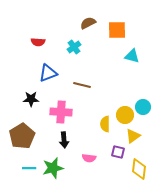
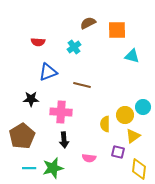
blue triangle: moved 1 px up
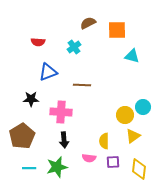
brown line: rotated 12 degrees counterclockwise
yellow semicircle: moved 1 px left, 17 px down
purple square: moved 5 px left, 10 px down; rotated 16 degrees counterclockwise
green star: moved 4 px right, 1 px up
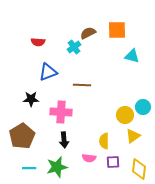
brown semicircle: moved 10 px down
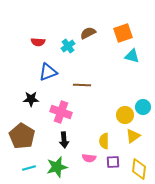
orange square: moved 6 px right, 3 px down; rotated 18 degrees counterclockwise
cyan cross: moved 6 px left, 1 px up
pink cross: rotated 15 degrees clockwise
brown pentagon: rotated 10 degrees counterclockwise
cyan line: rotated 16 degrees counterclockwise
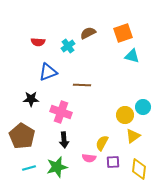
yellow semicircle: moved 2 px left, 2 px down; rotated 28 degrees clockwise
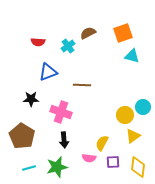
yellow diamond: moved 1 px left, 2 px up
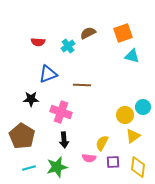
blue triangle: moved 2 px down
